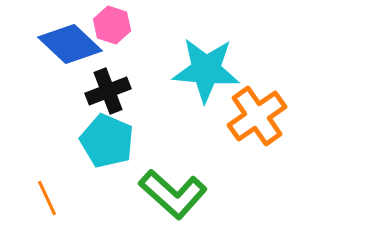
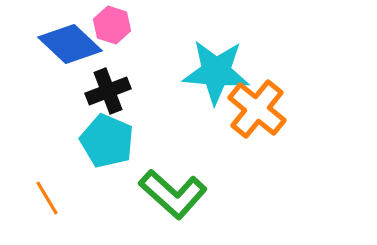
cyan star: moved 10 px right, 2 px down
orange cross: moved 7 px up; rotated 16 degrees counterclockwise
orange line: rotated 6 degrees counterclockwise
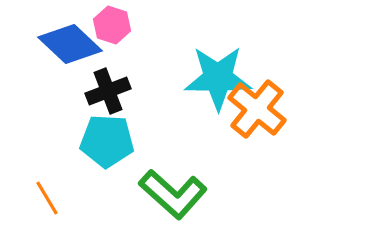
cyan star: moved 2 px right, 6 px down; rotated 4 degrees counterclockwise
cyan pentagon: rotated 20 degrees counterclockwise
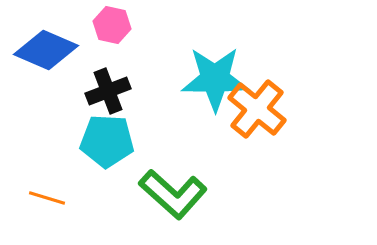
pink hexagon: rotated 6 degrees counterclockwise
blue diamond: moved 24 px left, 6 px down; rotated 20 degrees counterclockwise
cyan star: moved 3 px left, 1 px down
orange line: rotated 42 degrees counterclockwise
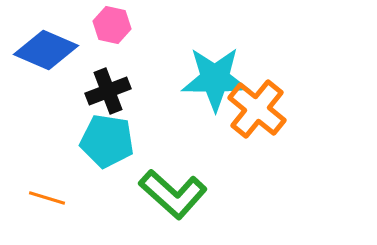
cyan pentagon: rotated 6 degrees clockwise
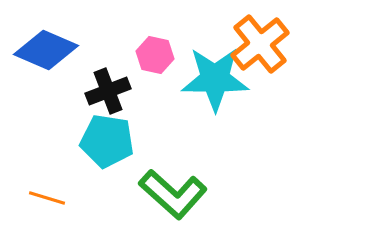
pink hexagon: moved 43 px right, 30 px down
orange cross: moved 3 px right, 65 px up; rotated 12 degrees clockwise
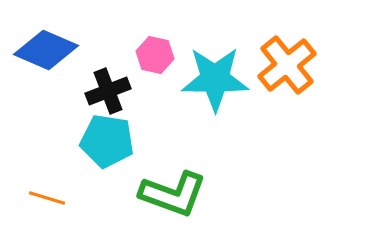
orange cross: moved 27 px right, 21 px down
green L-shape: rotated 22 degrees counterclockwise
